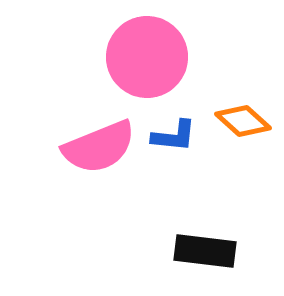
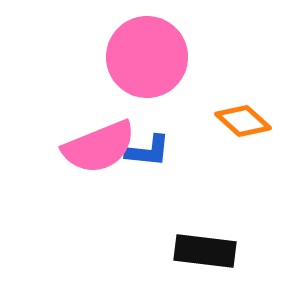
blue L-shape: moved 26 px left, 15 px down
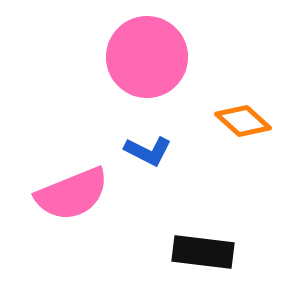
pink semicircle: moved 27 px left, 47 px down
blue L-shape: rotated 21 degrees clockwise
black rectangle: moved 2 px left, 1 px down
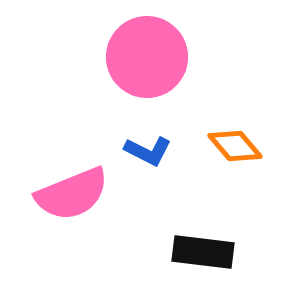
orange diamond: moved 8 px left, 25 px down; rotated 8 degrees clockwise
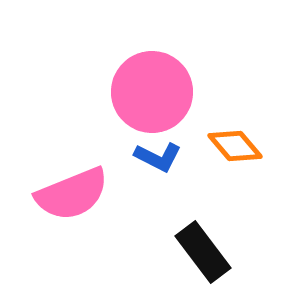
pink circle: moved 5 px right, 35 px down
blue L-shape: moved 10 px right, 6 px down
black rectangle: rotated 46 degrees clockwise
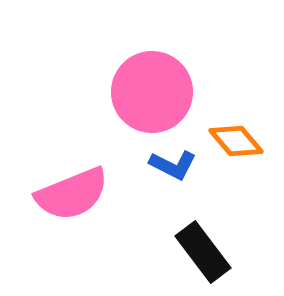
orange diamond: moved 1 px right, 5 px up
blue L-shape: moved 15 px right, 8 px down
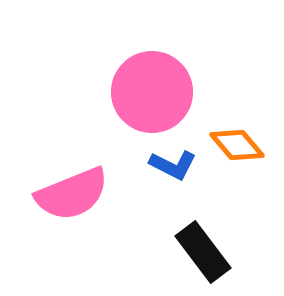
orange diamond: moved 1 px right, 4 px down
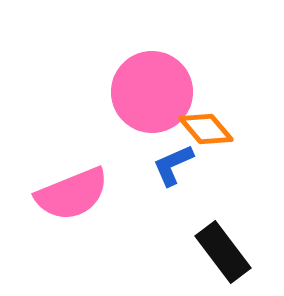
orange diamond: moved 31 px left, 16 px up
blue L-shape: rotated 129 degrees clockwise
black rectangle: moved 20 px right
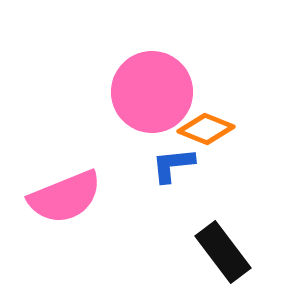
orange diamond: rotated 28 degrees counterclockwise
blue L-shape: rotated 18 degrees clockwise
pink semicircle: moved 7 px left, 3 px down
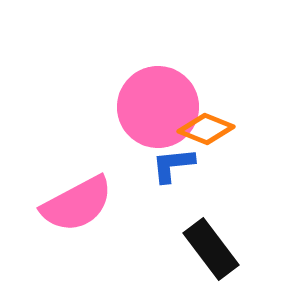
pink circle: moved 6 px right, 15 px down
pink semicircle: moved 12 px right, 7 px down; rotated 6 degrees counterclockwise
black rectangle: moved 12 px left, 3 px up
